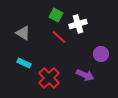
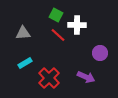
white cross: moved 1 px left, 1 px down; rotated 18 degrees clockwise
gray triangle: rotated 35 degrees counterclockwise
red line: moved 1 px left, 2 px up
purple circle: moved 1 px left, 1 px up
cyan rectangle: moved 1 px right; rotated 56 degrees counterclockwise
purple arrow: moved 1 px right, 2 px down
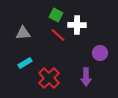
purple arrow: rotated 66 degrees clockwise
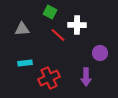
green square: moved 6 px left, 3 px up
gray triangle: moved 1 px left, 4 px up
cyan rectangle: rotated 24 degrees clockwise
red cross: rotated 20 degrees clockwise
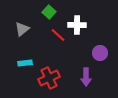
green square: moved 1 px left; rotated 16 degrees clockwise
gray triangle: rotated 35 degrees counterclockwise
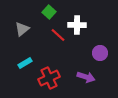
cyan rectangle: rotated 24 degrees counterclockwise
purple arrow: rotated 72 degrees counterclockwise
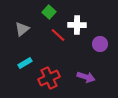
purple circle: moved 9 px up
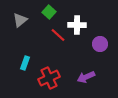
gray triangle: moved 2 px left, 9 px up
cyan rectangle: rotated 40 degrees counterclockwise
purple arrow: rotated 138 degrees clockwise
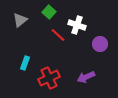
white cross: rotated 18 degrees clockwise
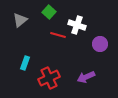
red line: rotated 28 degrees counterclockwise
